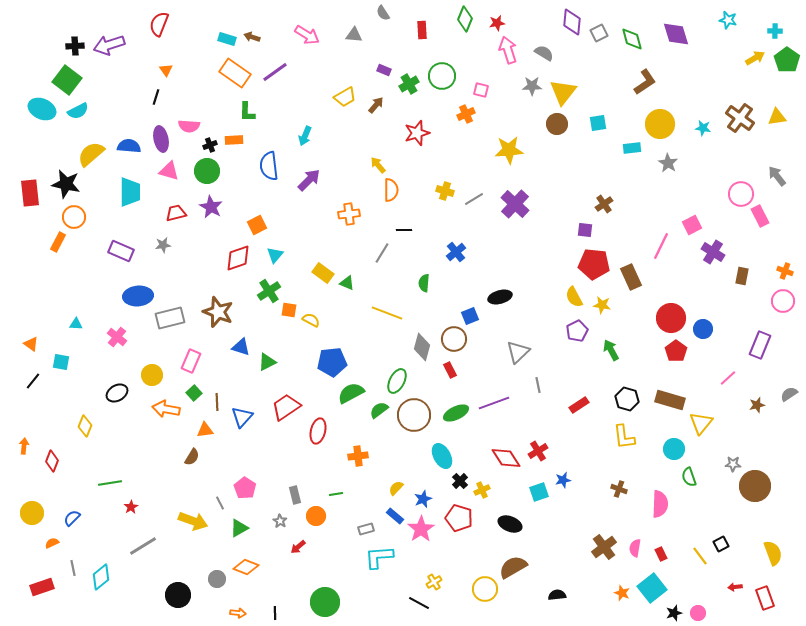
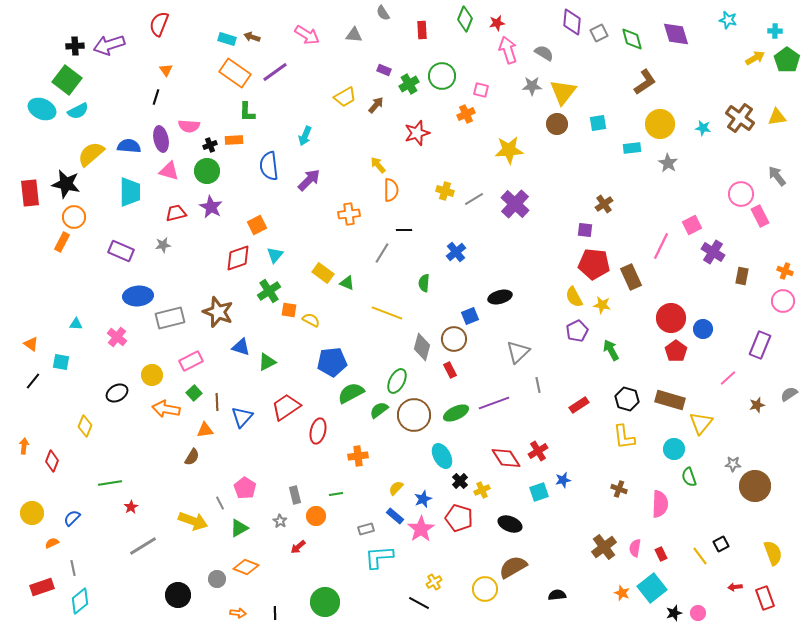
orange rectangle at (58, 242): moved 4 px right
pink rectangle at (191, 361): rotated 40 degrees clockwise
cyan diamond at (101, 577): moved 21 px left, 24 px down
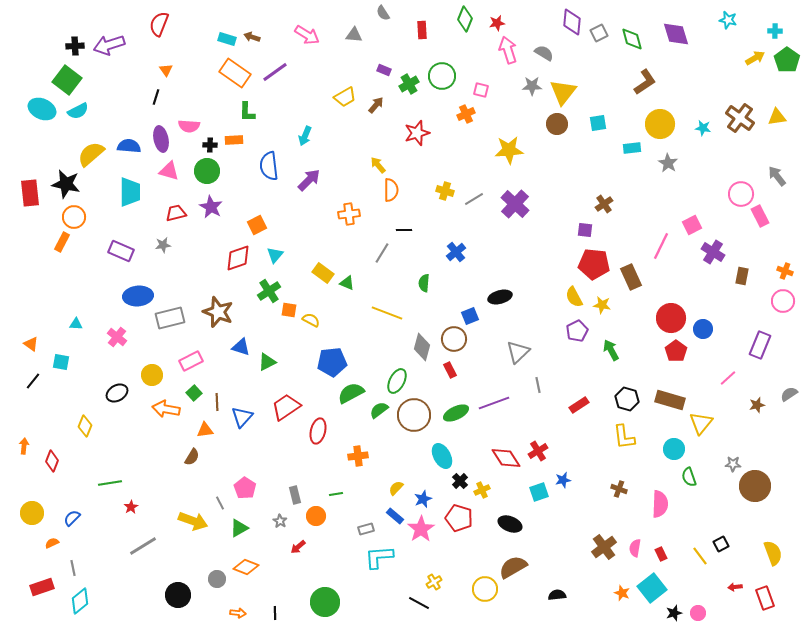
black cross at (210, 145): rotated 24 degrees clockwise
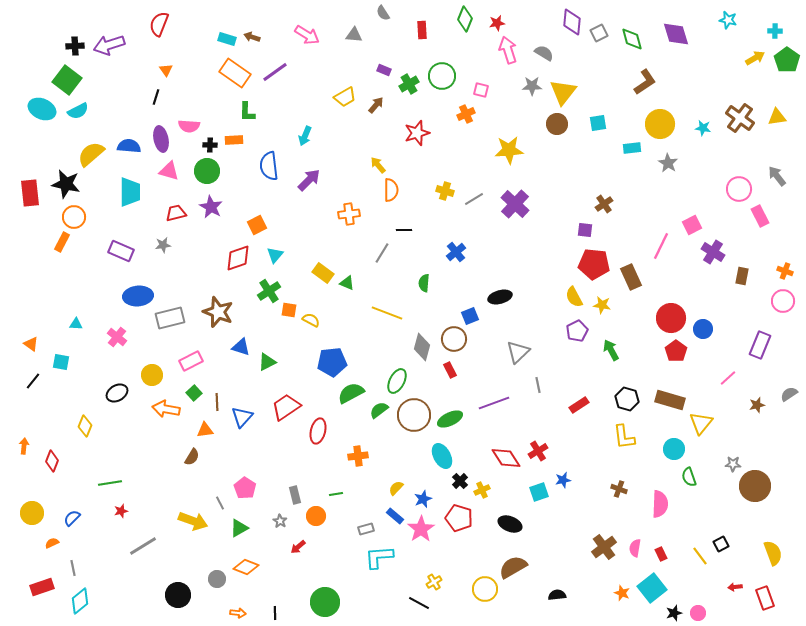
pink circle at (741, 194): moved 2 px left, 5 px up
green ellipse at (456, 413): moved 6 px left, 6 px down
red star at (131, 507): moved 10 px left, 4 px down; rotated 16 degrees clockwise
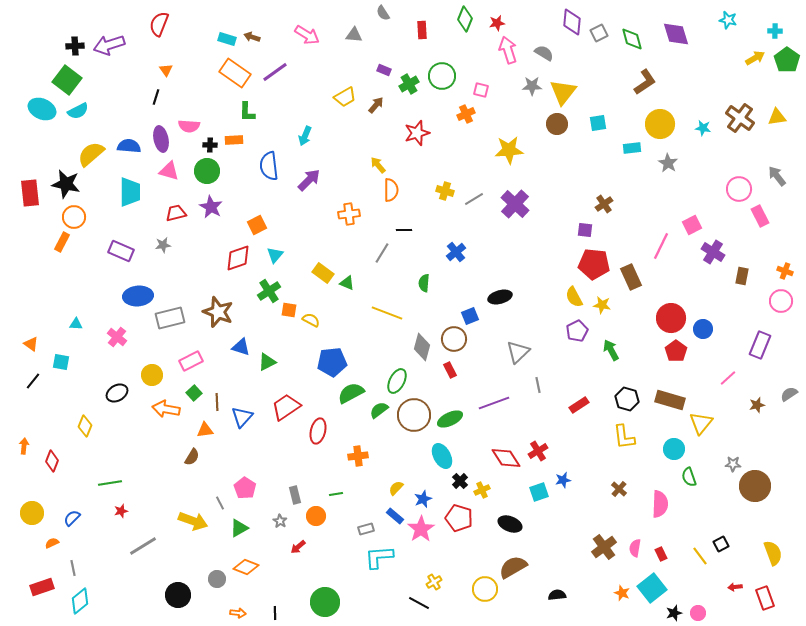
pink circle at (783, 301): moved 2 px left
brown cross at (619, 489): rotated 21 degrees clockwise
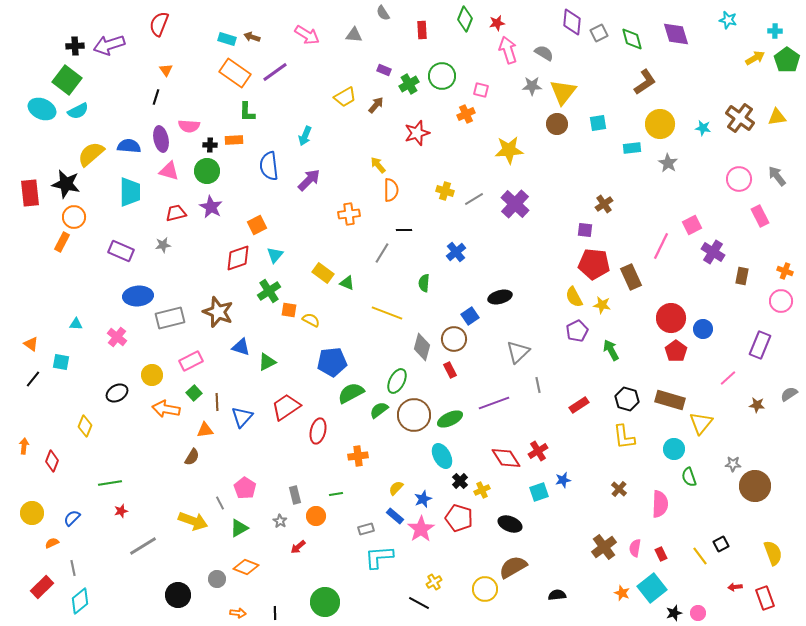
pink circle at (739, 189): moved 10 px up
blue square at (470, 316): rotated 12 degrees counterclockwise
black line at (33, 381): moved 2 px up
brown star at (757, 405): rotated 21 degrees clockwise
red rectangle at (42, 587): rotated 25 degrees counterclockwise
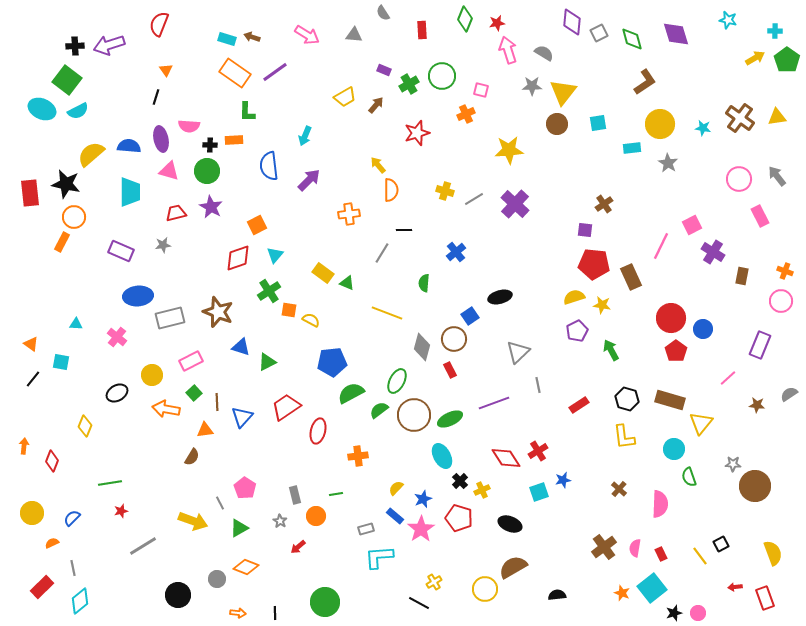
yellow semicircle at (574, 297): rotated 100 degrees clockwise
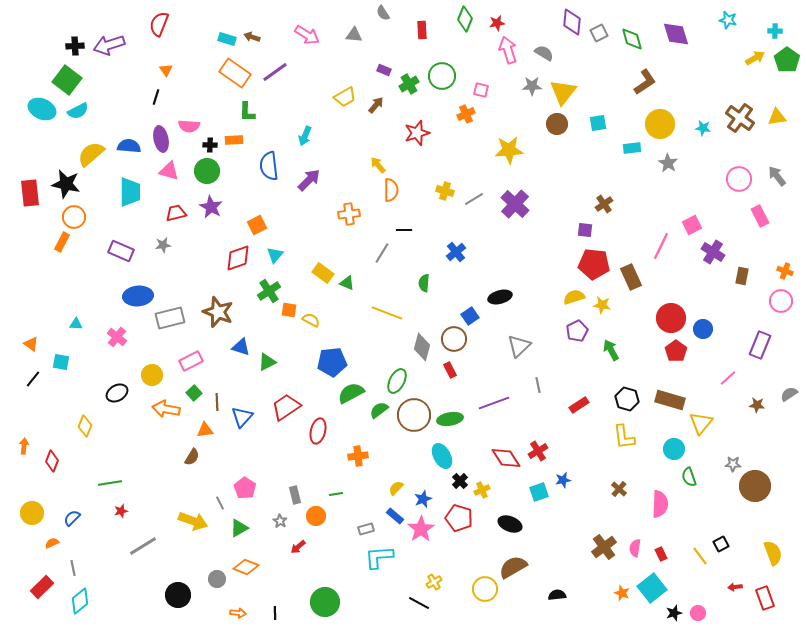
gray triangle at (518, 352): moved 1 px right, 6 px up
green ellipse at (450, 419): rotated 15 degrees clockwise
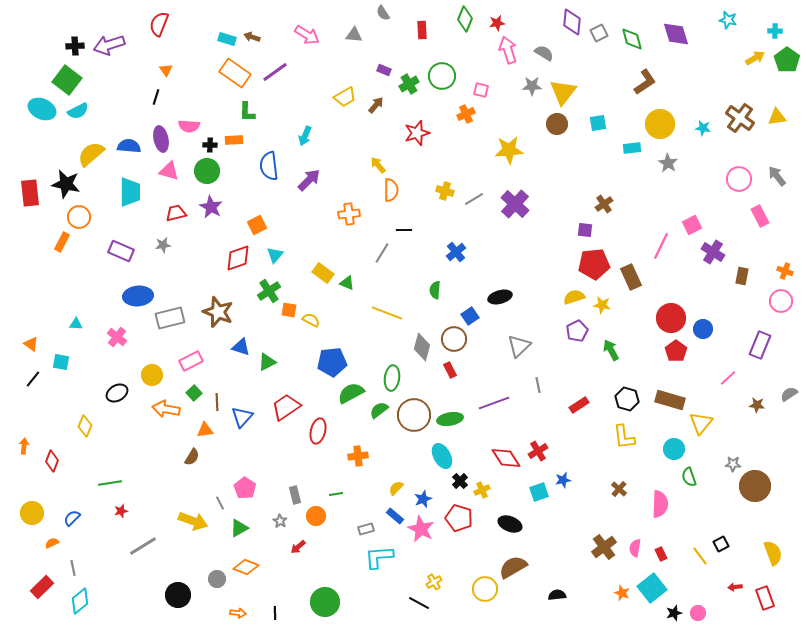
orange circle at (74, 217): moved 5 px right
red pentagon at (594, 264): rotated 12 degrees counterclockwise
green semicircle at (424, 283): moved 11 px right, 7 px down
green ellipse at (397, 381): moved 5 px left, 3 px up; rotated 20 degrees counterclockwise
pink star at (421, 529): rotated 12 degrees counterclockwise
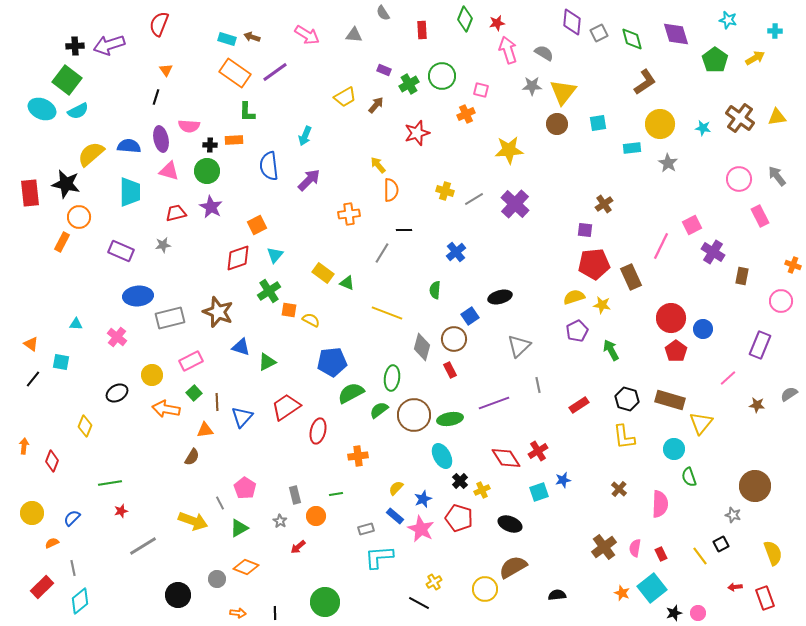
green pentagon at (787, 60): moved 72 px left
orange cross at (785, 271): moved 8 px right, 6 px up
gray star at (733, 464): moved 51 px down; rotated 14 degrees clockwise
